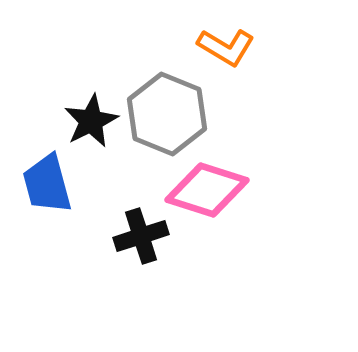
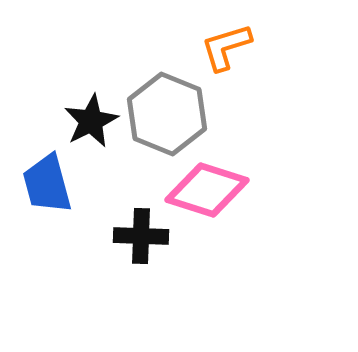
orange L-shape: rotated 132 degrees clockwise
black cross: rotated 20 degrees clockwise
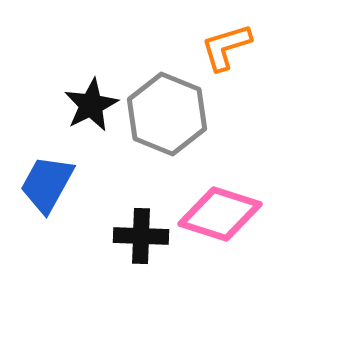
black star: moved 16 px up
blue trapezoid: rotated 44 degrees clockwise
pink diamond: moved 13 px right, 24 px down
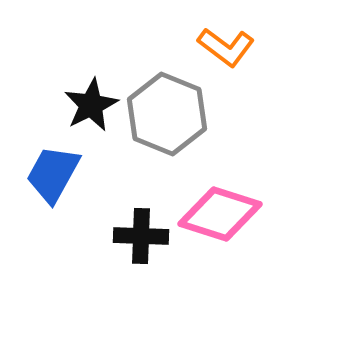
orange L-shape: rotated 126 degrees counterclockwise
blue trapezoid: moved 6 px right, 10 px up
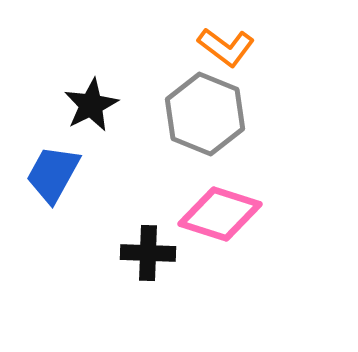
gray hexagon: moved 38 px right
black cross: moved 7 px right, 17 px down
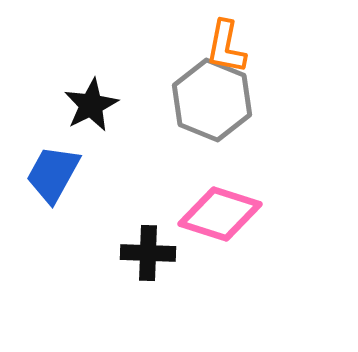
orange L-shape: rotated 64 degrees clockwise
gray hexagon: moved 7 px right, 14 px up
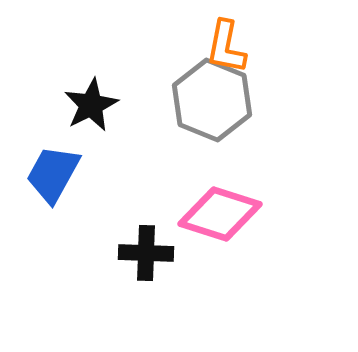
black cross: moved 2 px left
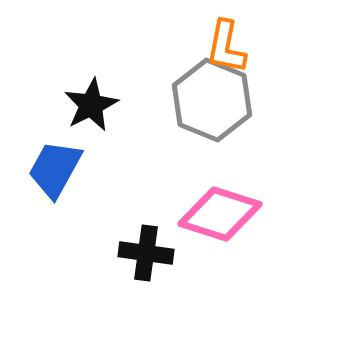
blue trapezoid: moved 2 px right, 5 px up
black cross: rotated 6 degrees clockwise
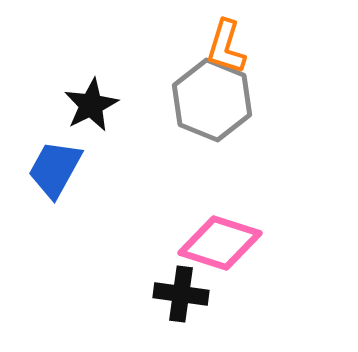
orange L-shape: rotated 6 degrees clockwise
pink diamond: moved 29 px down
black cross: moved 35 px right, 41 px down
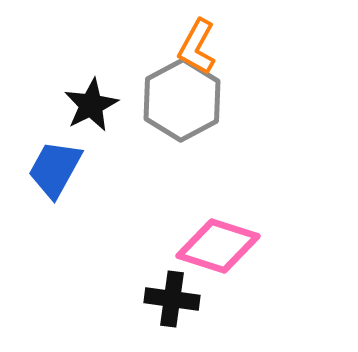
orange L-shape: moved 29 px left; rotated 12 degrees clockwise
gray hexagon: moved 30 px left; rotated 10 degrees clockwise
pink diamond: moved 2 px left, 3 px down
black cross: moved 9 px left, 5 px down
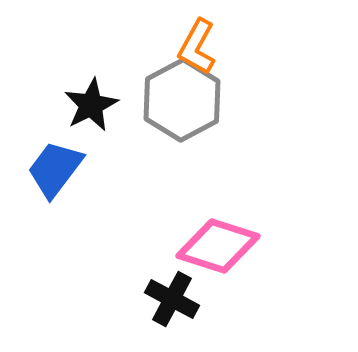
blue trapezoid: rotated 8 degrees clockwise
black cross: rotated 20 degrees clockwise
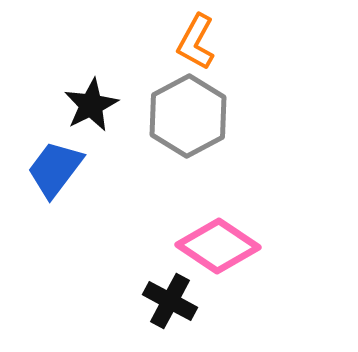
orange L-shape: moved 1 px left, 5 px up
gray hexagon: moved 6 px right, 16 px down
pink diamond: rotated 16 degrees clockwise
black cross: moved 2 px left, 2 px down
